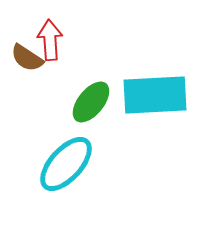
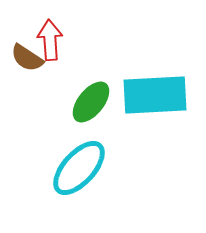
cyan ellipse: moved 13 px right, 4 px down
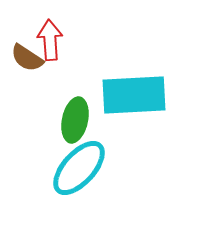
cyan rectangle: moved 21 px left
green ellipse: moved 16 px left, 18 px down; rotated 27 degrees counterclockwise
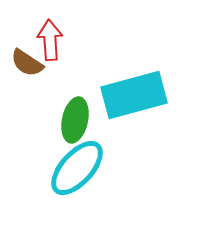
brown semicircle: moved 5 px down
cyan rectangle: rotated 12 degrees counterclockwise
cyan ellipse: moved 2 px left
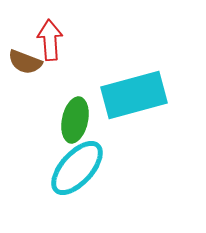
brown semicircle: moved 2 px left, 1 px up; rotated 12 degrees counterclockwise
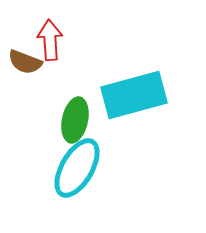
cyan ellipse: rotated 12 degrees counterclockwise
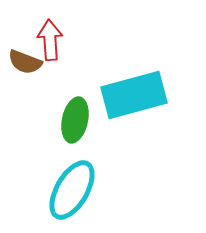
cyan ellipse: moved 5 px left, 22 px down
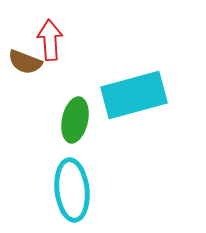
cyan ellipse: rotated 36 degrees counterclockwise
